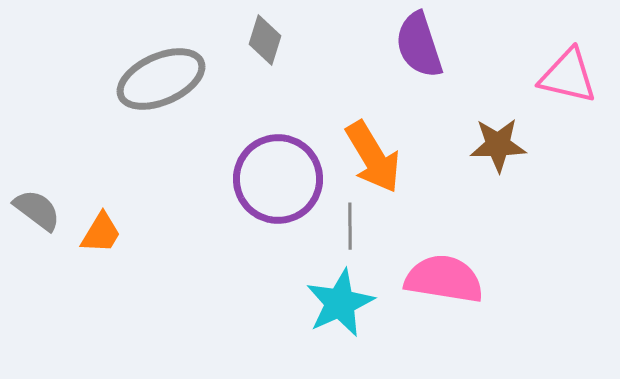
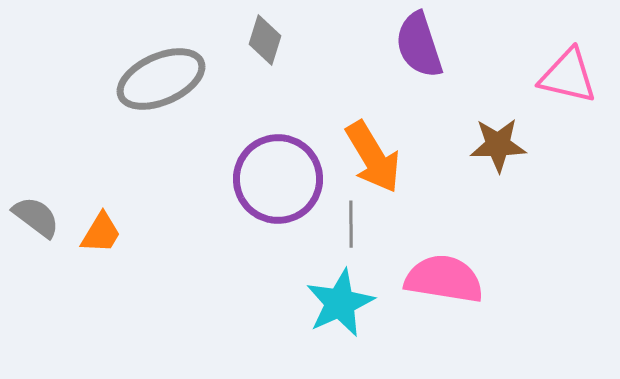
gray semicircle: moved 1 px left, 7 px down
gray line: moved 1 px right, 2 px up
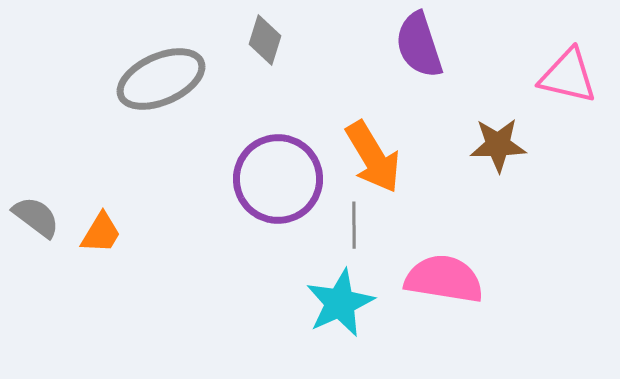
gray line: moved 3 px right, 1 px down
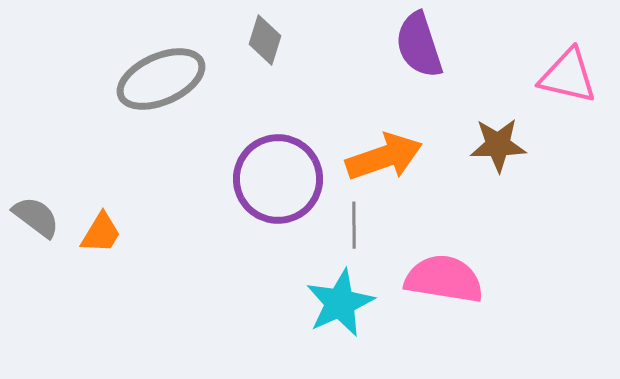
orange arrow: moved 11 px right; rotated 78 degrees counterclockwise
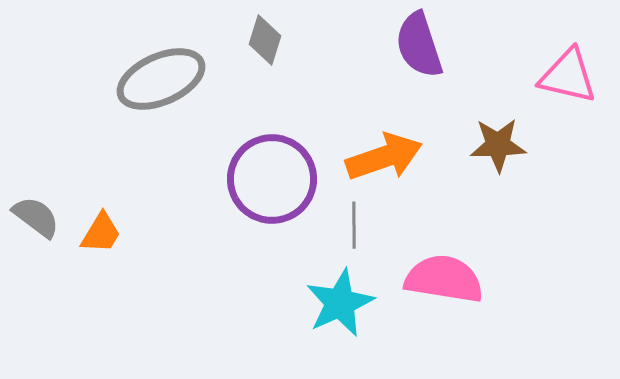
purple circle: moved 6 px left
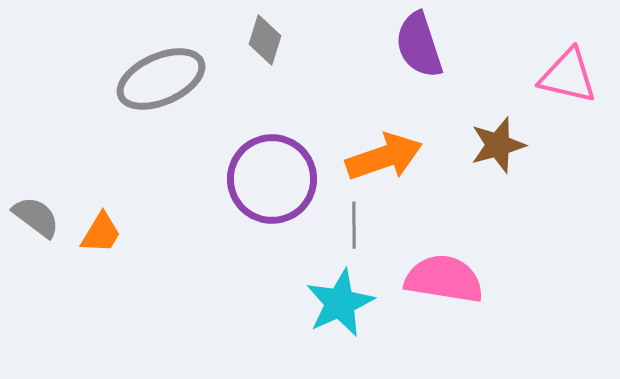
brown star: rotated 14 degrees counterclockwise
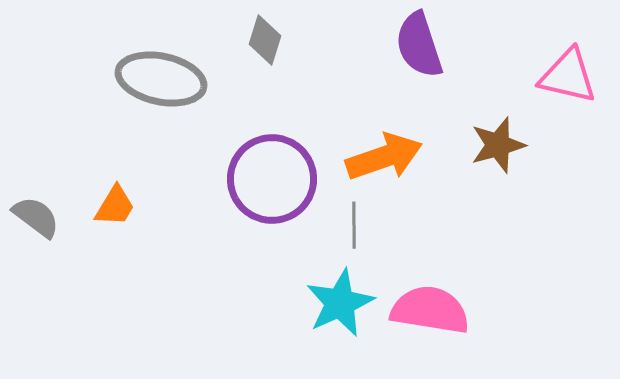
gray ellipse: rotated 36 degrees clockwise
orange trapezoid: moved 14 px right, 27 px up
pink semicircle: moved 14 px left, 31 px down
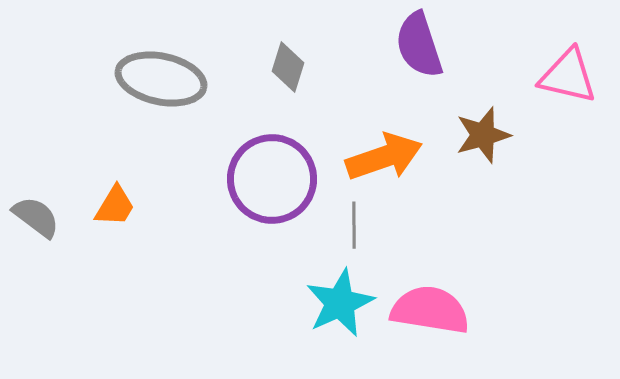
gray diamond: moved 23 px right, 27 px down
brown star: moved 15 px left, 10 px up
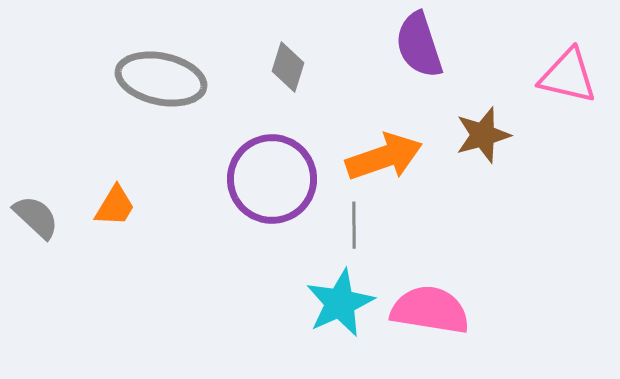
gray semicircle: rotated 6 degrees clockwise
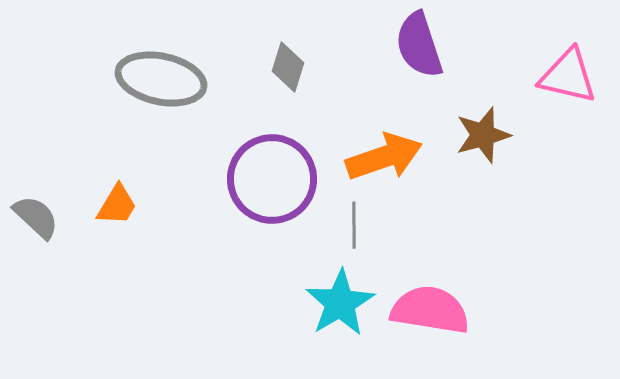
orange trapezoid: moved 2 px right, 1 px up
cyan star: rotated 6 degrees counterclockwise
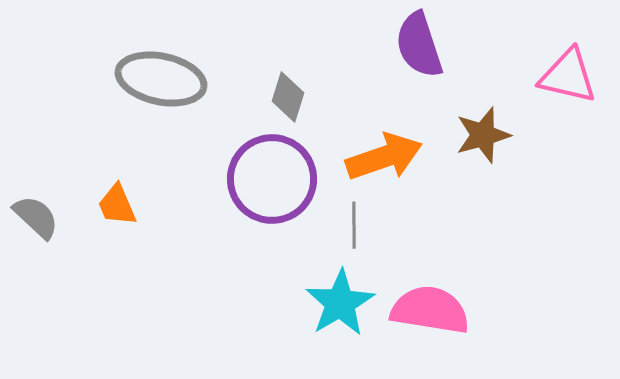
gray diamond: moved 30 px down
orange trapezoid: rotated 126 degrees clockwise
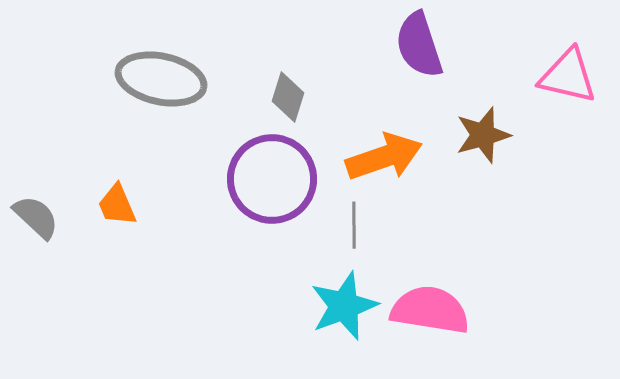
cyan star: moved 4 px right, 3 px down; rotated 10 degrees clockwise
